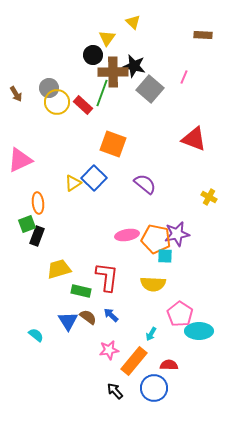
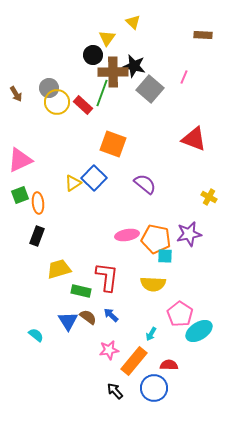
green square at (27, 224): moved 7 px left, 29 px up
purple star at (177, 234): moved 12 px right
cyan ellipse at (199, 331): rotated 32 degrees counterclockwise
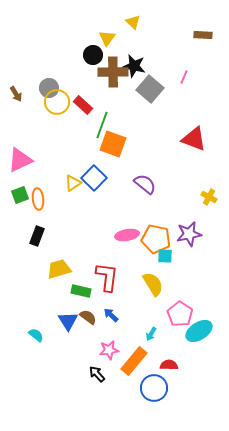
green line at (102, 93): moved 32 px down
orange ellipse at (38, 203): moved 4 px up
yellow semicircle at (153, 284): rotated 125 degrees counterclockwise
black arrow at (115, 391): moved 18 px left, 17 px up
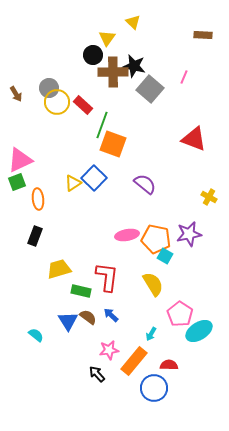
green square at (20, 195): moved 3 px left, 13 px up
black rectangle at (37, 236): moved 2 px left
cyan square at (165, 256): rotated 28 degrees clockwise
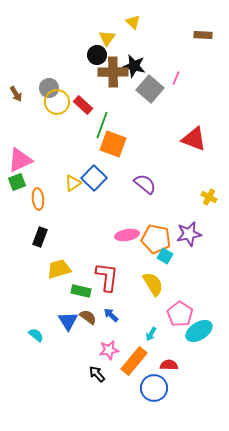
black circle at (93, 55): moved 4 px right
pink line at (184, 77): moved 8 px left, 1 px down
black rectangle at (35, 236): moved 5 px right, 1 px down
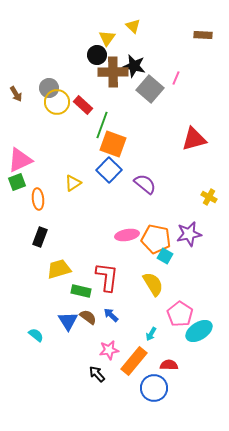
yellow triangle at (133, 22): moved 4 px down
red triangle at (194, 139): rotated 36 degrees counterclockwise
blue square at (94, 178): moved 15 px right, 8 px up
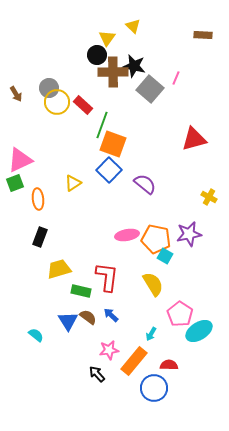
green square at (17, 182): moved 2 px left, 1 px down
